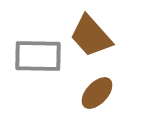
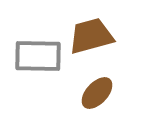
brown trapezoid: rotated 117 degrees clockwise
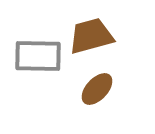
brown ellipse: moved 4 px up
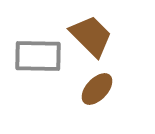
brown trapezoid: rotated 60 degrees clockwise
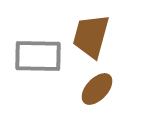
brown trapezoid: rotated 120 degrees counterclockwise
